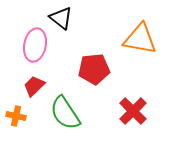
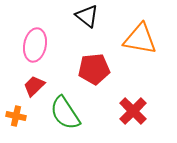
black triangle: moved 26 px right, 2 px up
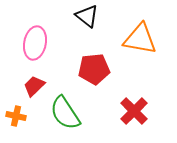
pink ellipse: moved 2 px up
red cross: moved 1 px right
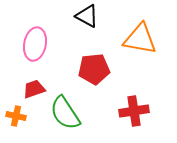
black triangle: rotated 10 degrees counterclockwise
pink ellipse: moved 1 px down
red trapezoid: moved 3 px down; rotated 25 degrees clockwise
red cross: rotated 36 degrees clockwise
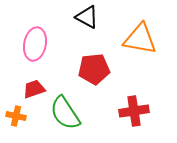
black triangle: moved 1 px down
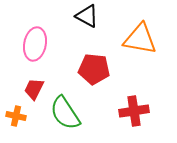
black triangle: moved 1 px up
red pentagon: rotated 12 degrees clockwise
red trapezoid: rotated 45 degrees counterclockwise
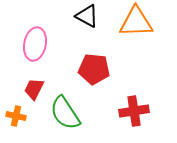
orange triangle: moved 4 px left, 17 px up; rotated 12 degrees counterclockwise
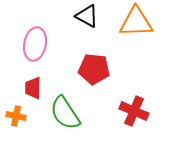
red trapezoid: moved 1 px left, 1 px up; rotated 25 degrees counterclockwise
red cross: rotated 32 degrees clockwise
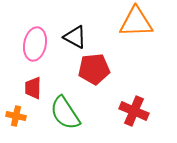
black triangle: moved 12 px left, 21 px down
red pentagon: rotated 12 degrees counterclockwise
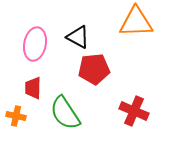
black triangle: moved 3 px right
